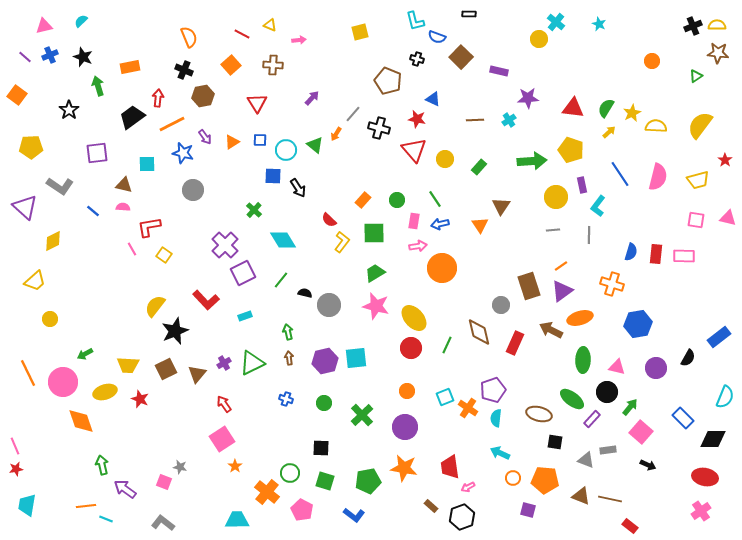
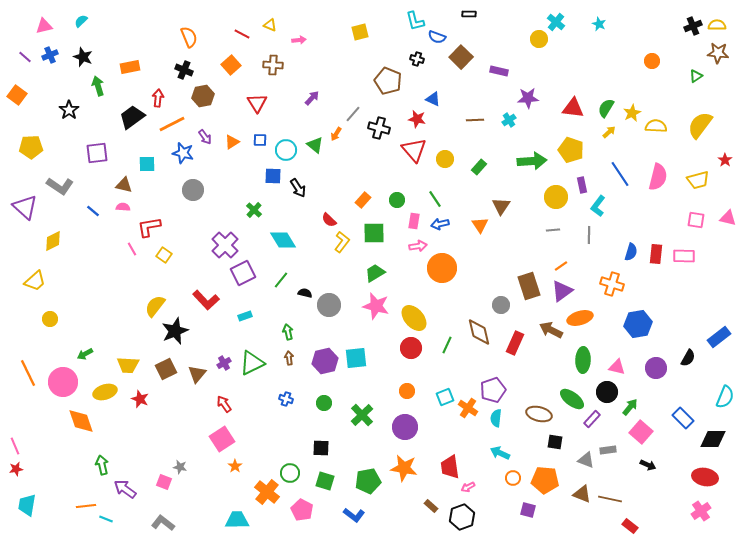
brown triangle at (581, 496): moved 1 px right, 2 px up
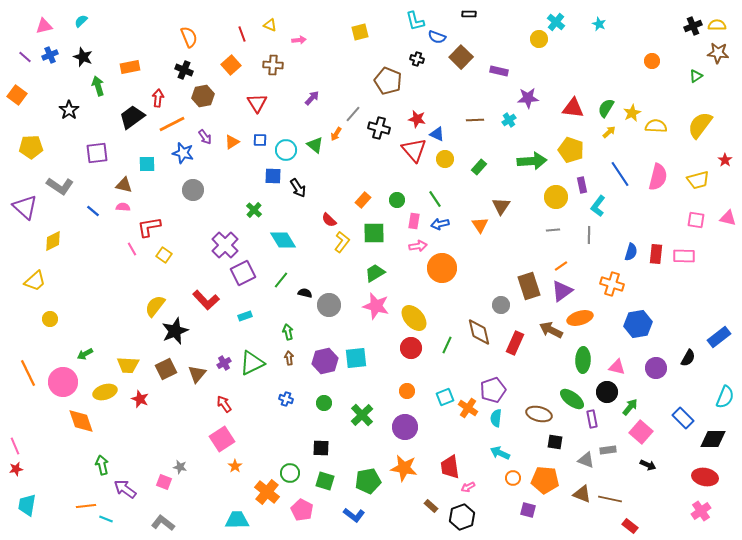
red line at (242, 34): rotated 42 degrees clockwise
blue triangle at (433, 99): moved 4 px right, 35 px down
purple rectangle at (592, 419): rotated 54 degrees counterclockwise
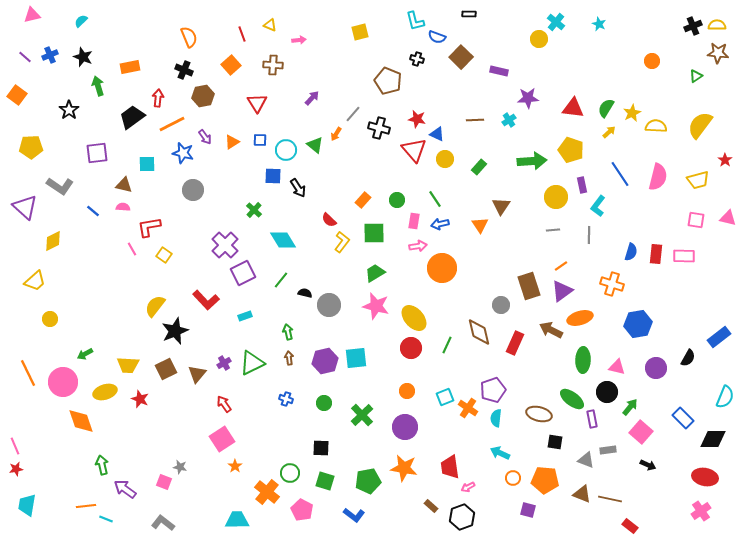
pink triangle at (44, 26): moved 12 px left, 11 px up
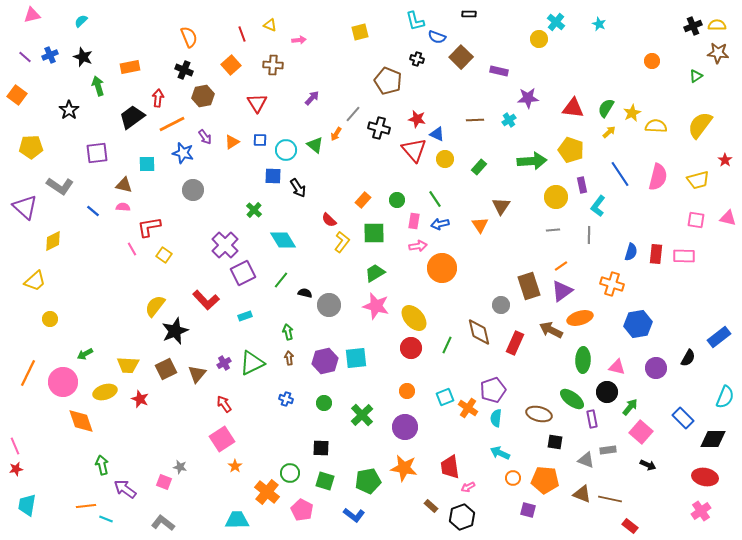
orange line at (28, 373): rotated 52 degrees clockwise
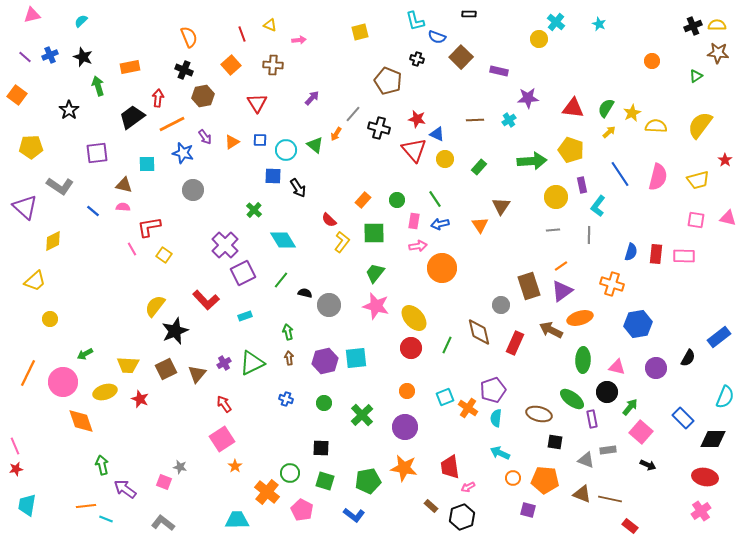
green trapezoid at (375, 273): rotated 20 degrees counterclockwise
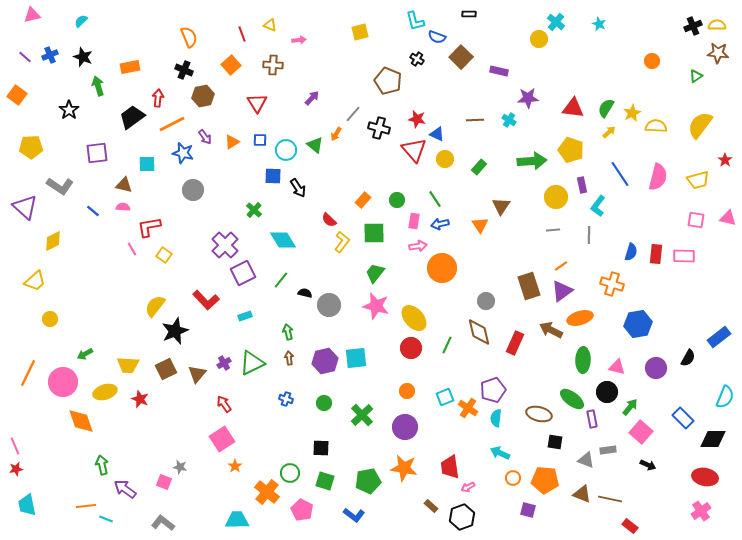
black cross at (417, 59): rotated 16 degrees clockwise
cyan cross at (509, 120): rotated 24 degrees counterclockwise
gray circle at (501, 305): moved 15 px left, 4 px up
cyan trapezoid at (27, 505): rotated 20 degrees counterclockwise
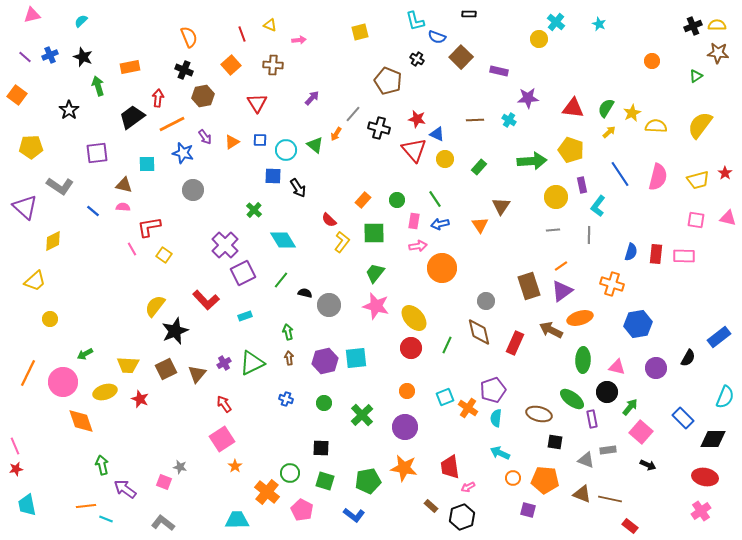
red star at (725, 160): moved 13 px down
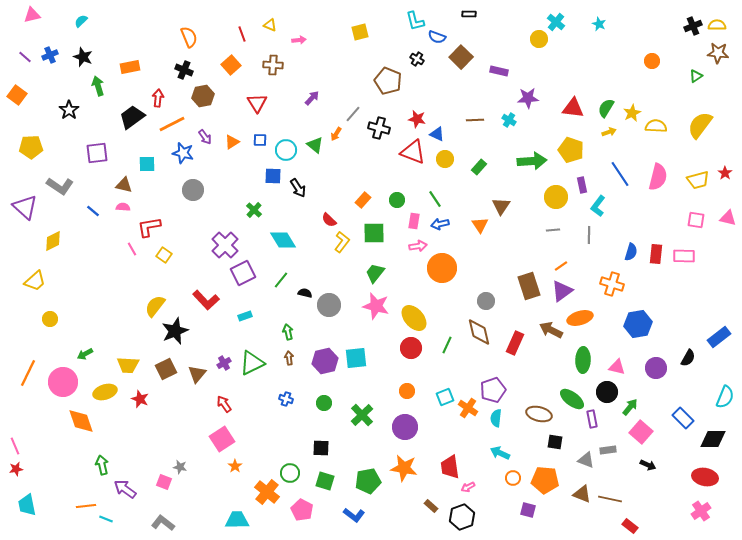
yellow arrow at (609, 132): rotated 24 degrees clockwise
red triangle at (414, 150): moved 1 px left, 2 px down; rotated 28 degrees counterclockwise
